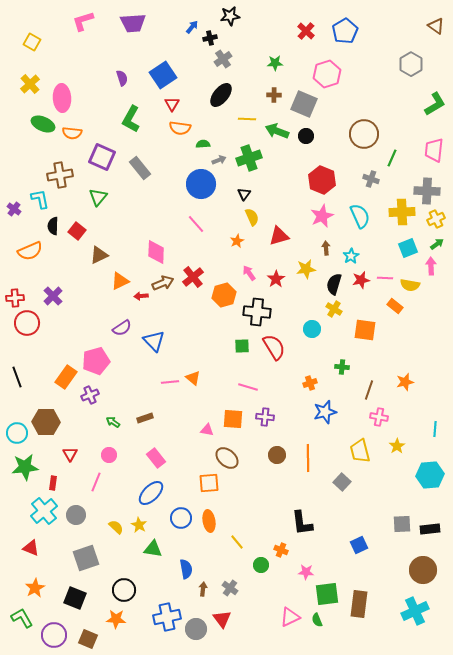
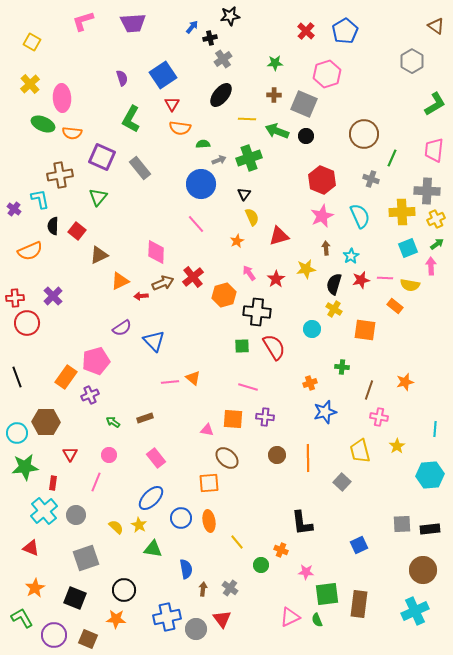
gray hexagon at (411, 64): moved 1 px right, 3 px up
blue ellipse at (151, 493): moved 5 px down
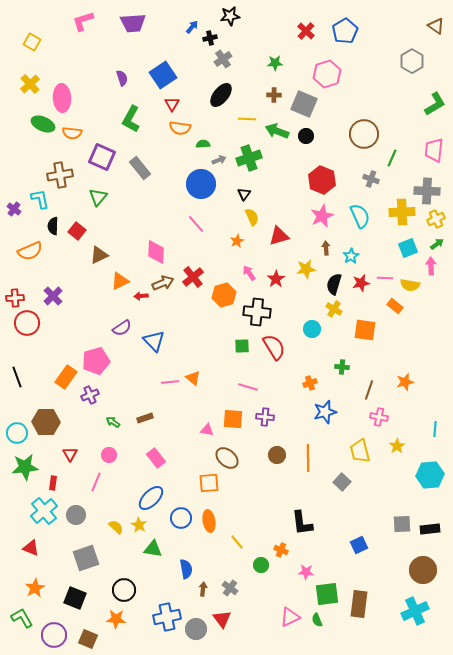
red star at (361, 280): moved 3 px down
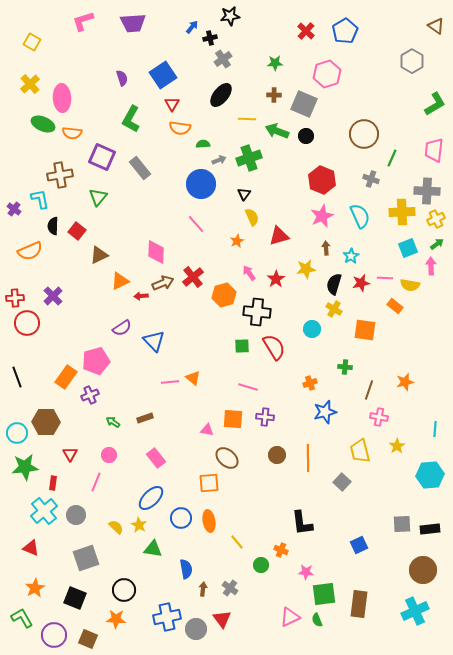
green cross at (342, 367): moved 3 px right
green square at (327, 594): moved 3 px left
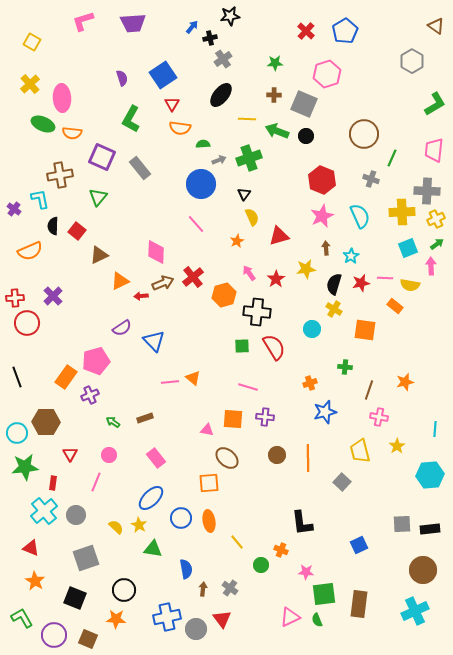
orange star at (35, 588): moved 7 px up; rotated 12 degrees counterclockwise
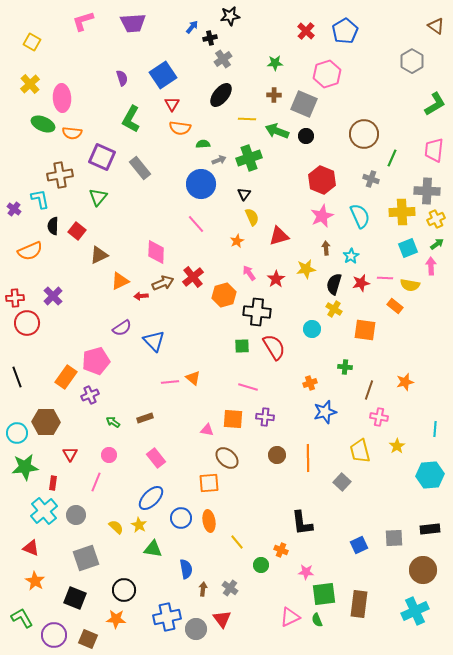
gray square at (402, 524): moved 8 px left, 14 px down
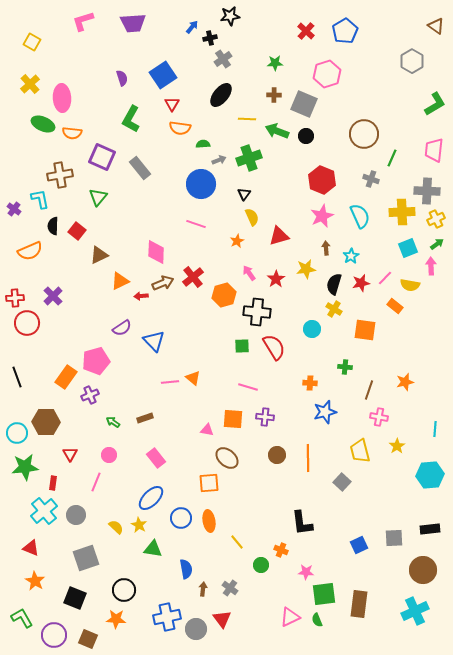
pink line at (196, 224): rotated 30 degrees counterclockwise
pink line at (385, 278): rotated 49 degrees counterclockwise
orange cross at (310, 383): rotated 24 degrees clockwise
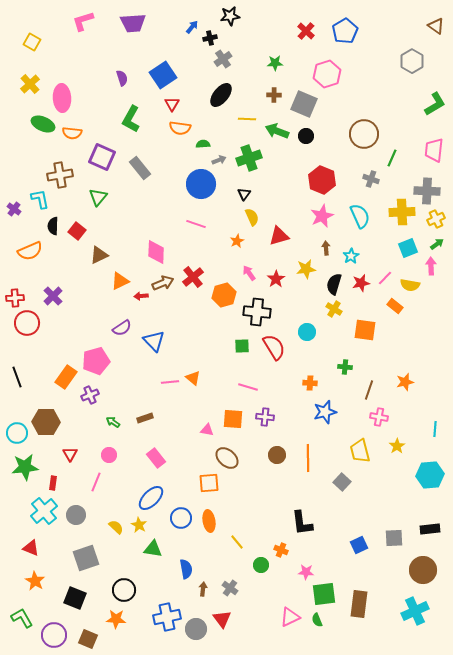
cyan circle at (312, 329): moved 5 px left, 3 px down
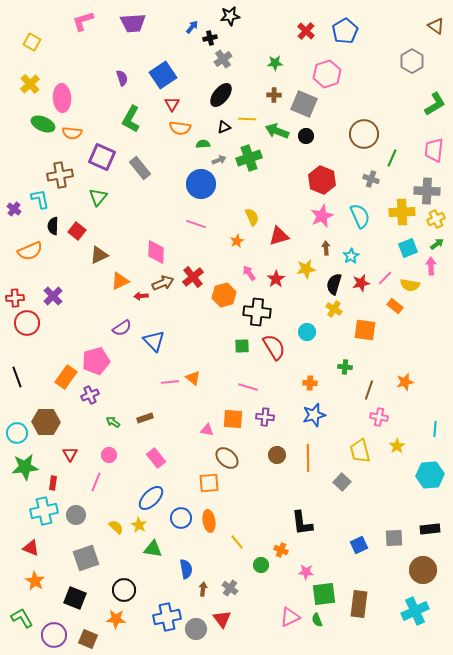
black triangle at (244, 194): moved 20 px left, 67 px up; rotated 32 degrees clockwise
blue star at (325, 412): moved 11 px left, 3 px down
cyan cross at (44, 511): rotated 28 degrees clockwise
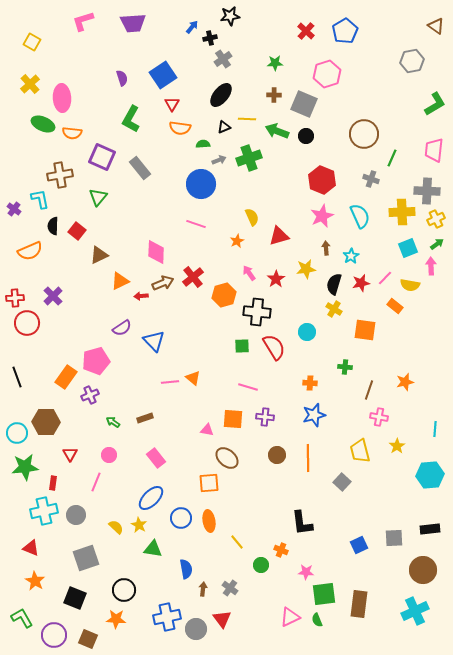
gray hexagon at (412, 61): rotated 20 degrees clockwise
